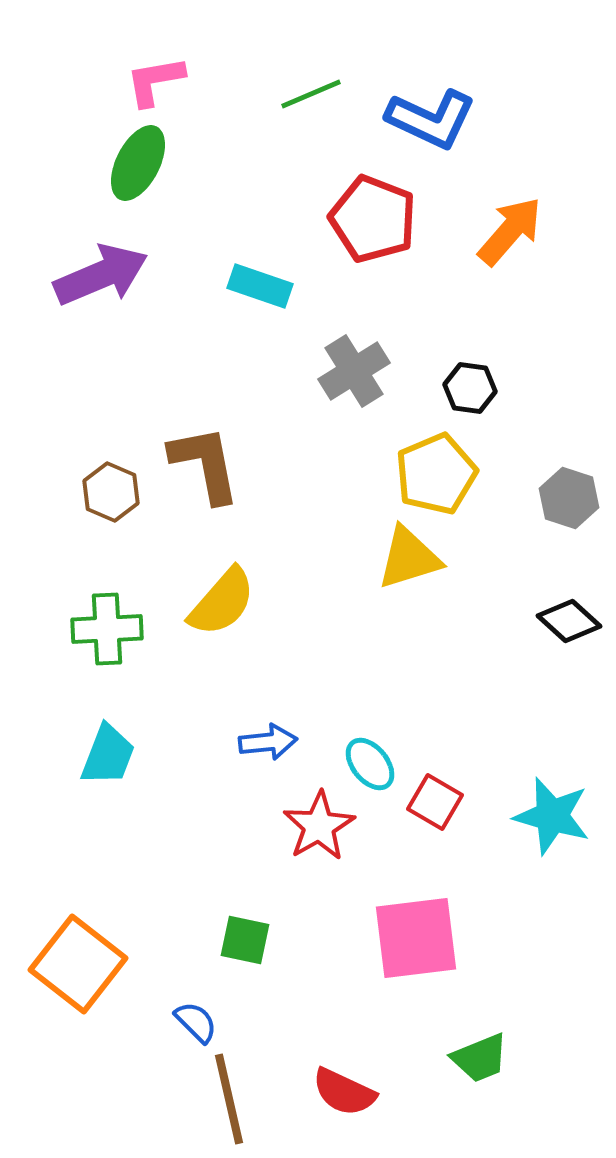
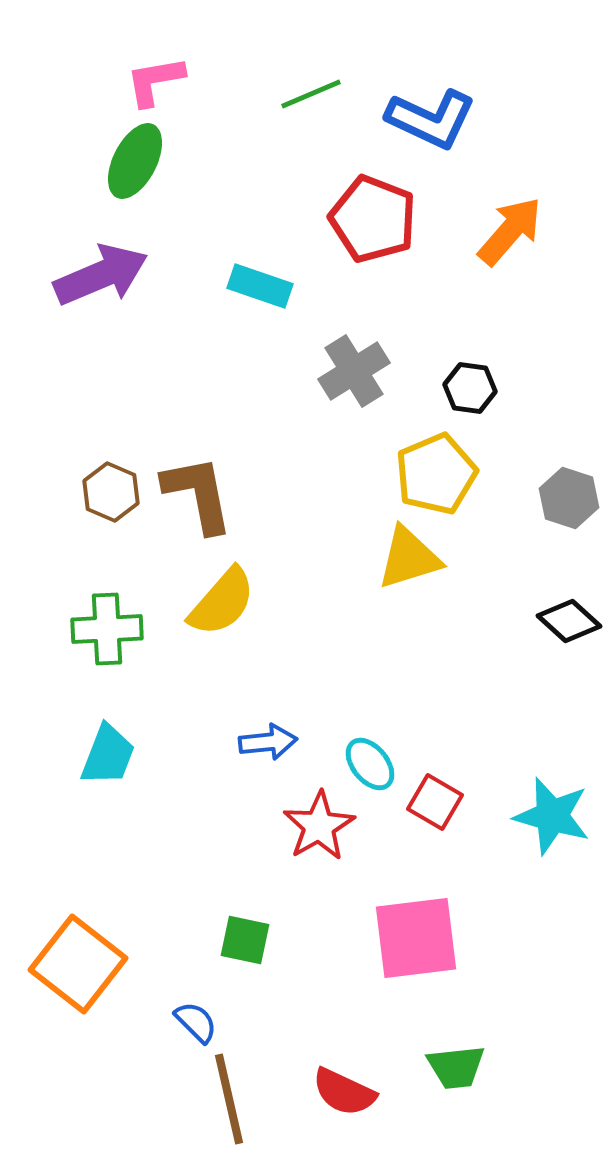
green ellipse: moved 3 px left, 2 px up
brown L-shape: moved 7 px left, 30 px down
green trapezoid: moved 24 px left, 9 px down; rotated 16 degrees clockwise
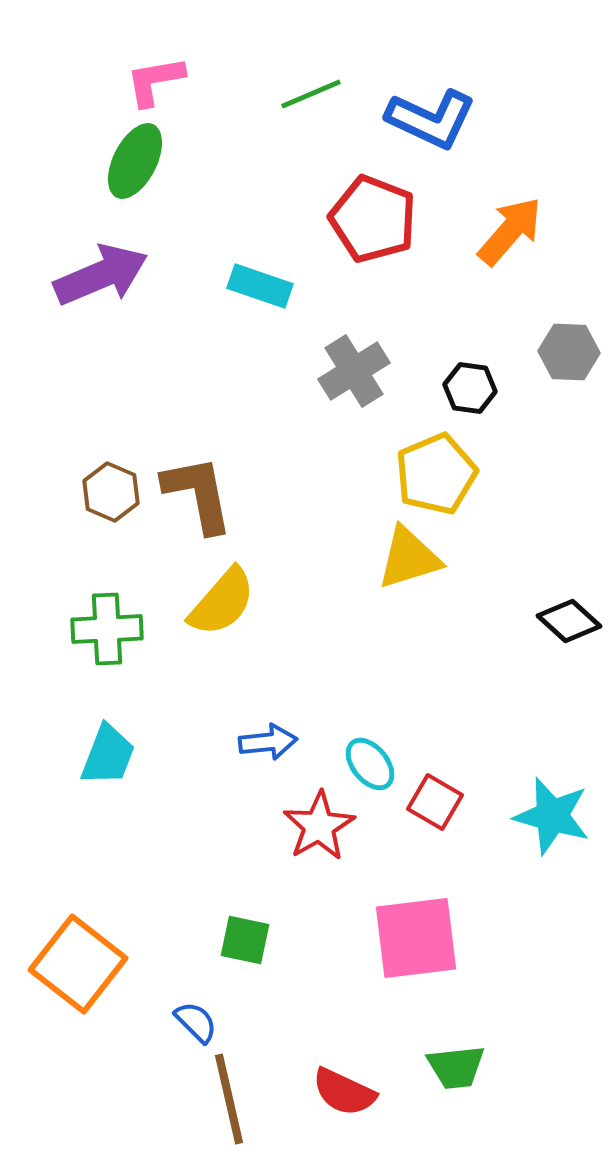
gray hexagon: moved 146 px up; rotated 16 degrees counterclockwise
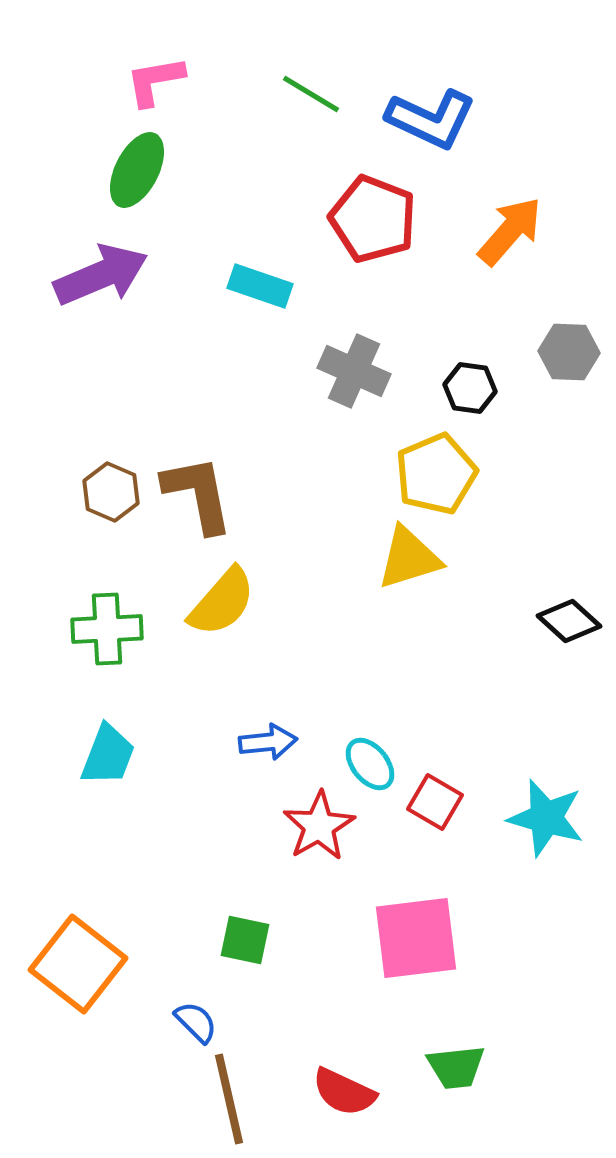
green line: rotated 54 degrees clockwise
green ellipse: moved 2 px right, 9 px down
gray cross: rotated 34 degrees counterclockwise
cyan star: moved 6 px left, 2 px down
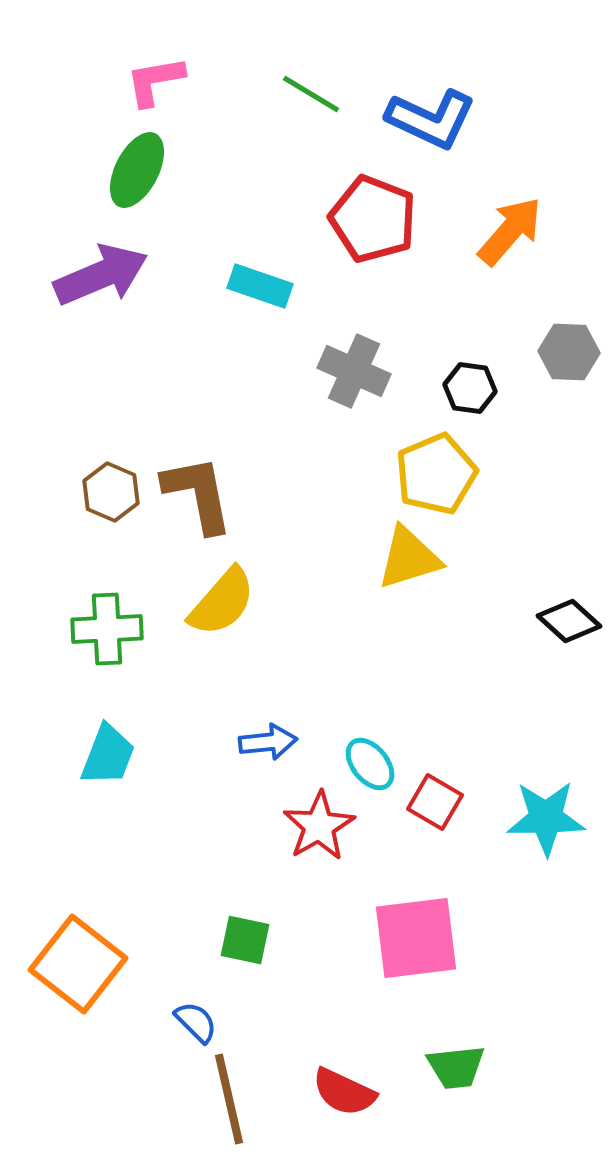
cyan star: rotated 16 degrees counterclockwise
